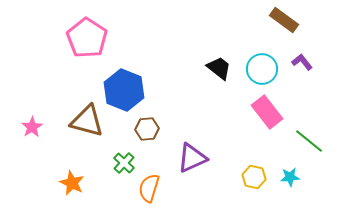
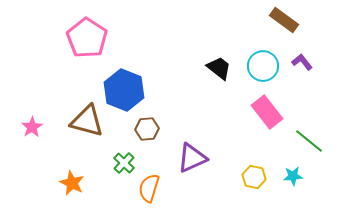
cyan circle: moved 1 px right, 3 px up
cyan star: moved 3 px right, 1 px up
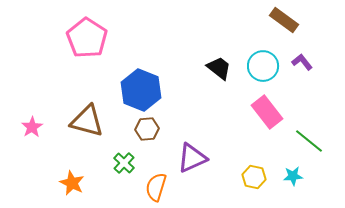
blue hexagon: moved 17 px right
orange semicircle: moved 7 px right, 1 px up
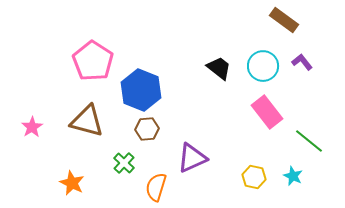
pink pentagon: moved 6 px right, 23 px down
cyan star: rotated 30 degrees clockwise
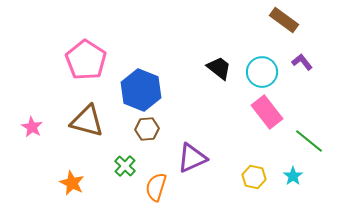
pink pentagon: moved 7 px left, 1 px up
cyan circle: moved 1 px left, 6 px down
pink star: rotated 10 degrees counterclockwise
green cross: moved 1 px right, 3 px down
cyan star: rotated 12 degrees clockwise
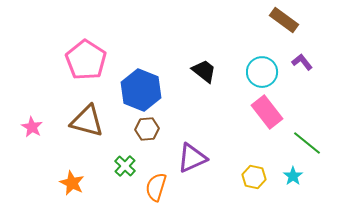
black trapezoid: moved 15 px left, 3 px down
green line: moved 2 px left, 2 px down
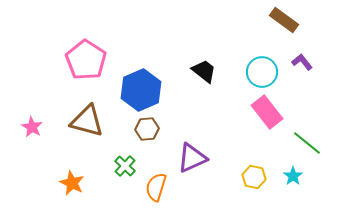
blue hexagon: rotated 15 degrees clockwise
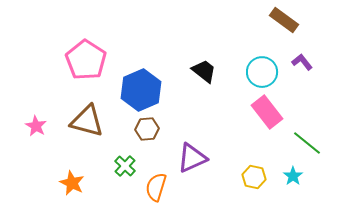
pink star: moved 4 px right, 1 px up
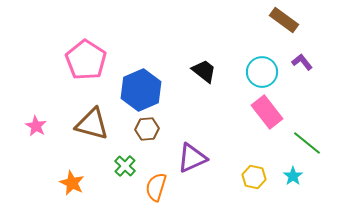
brown triangle: moved 5 px right, 3 px down
